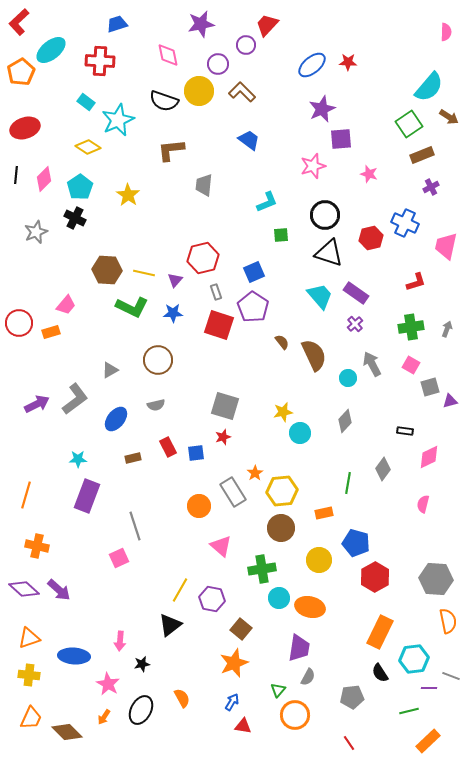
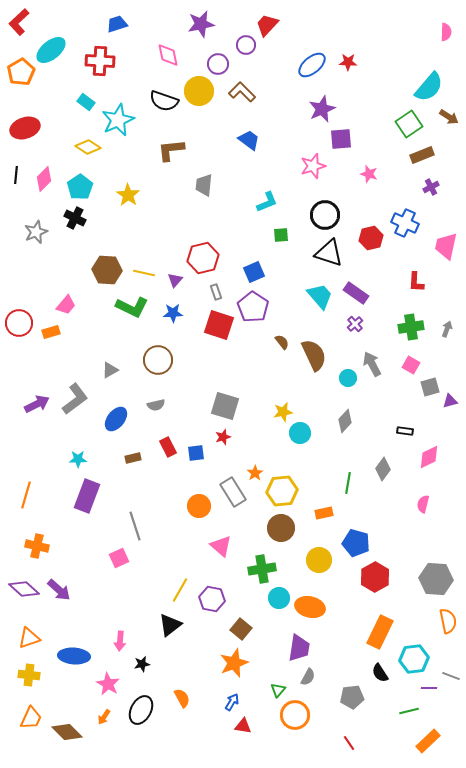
red L-shape at (416, 282): rotated 110 degrees clockwise
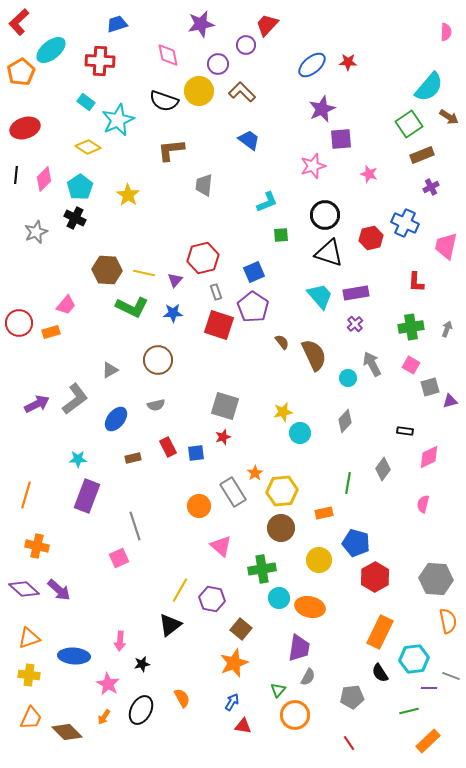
purple rectangle at (356, 293): rotated 45 degrees counterclockwise
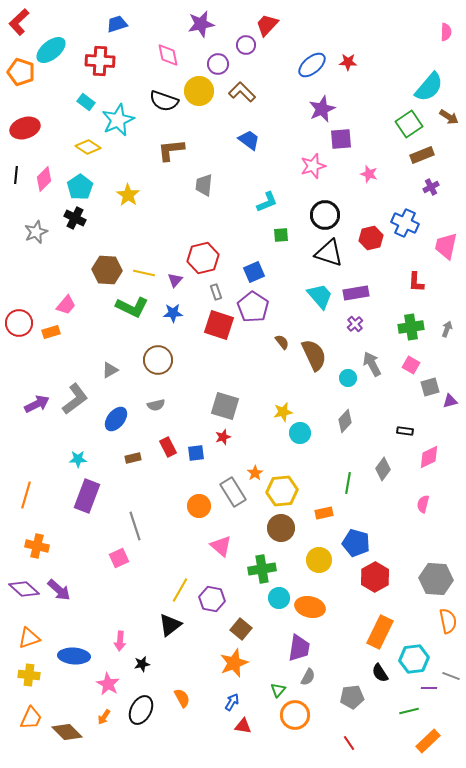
orange pentagon at (21, 72): rotated 24 degrees counterclockwise
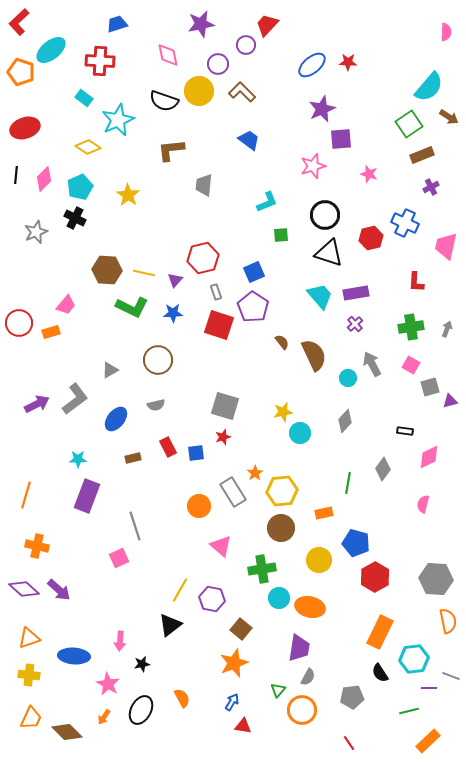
cyan rectangle at (86, 102): moved 2 px left, 4 px up
cyan pentagon at (80, 187): rotated 10 degrees clockwise
orange circle at (295, 715): moved 7 px right, 5 px up
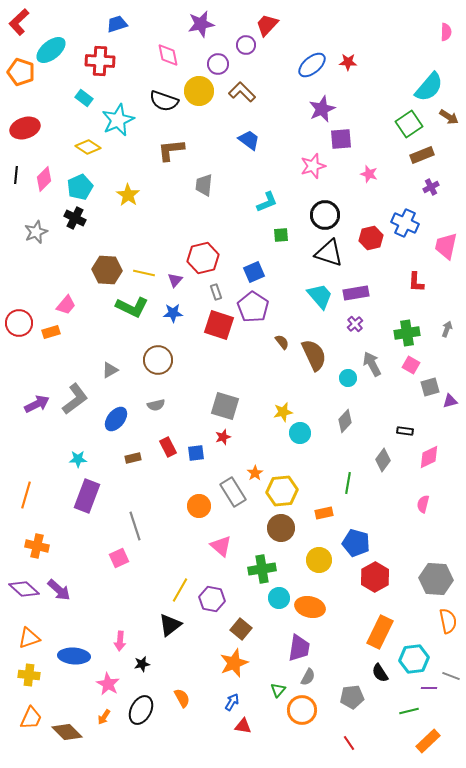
green cross at (411, 327): moved 4 px left, 6 px down
gray diamond at (383, 469): moved 9 px up
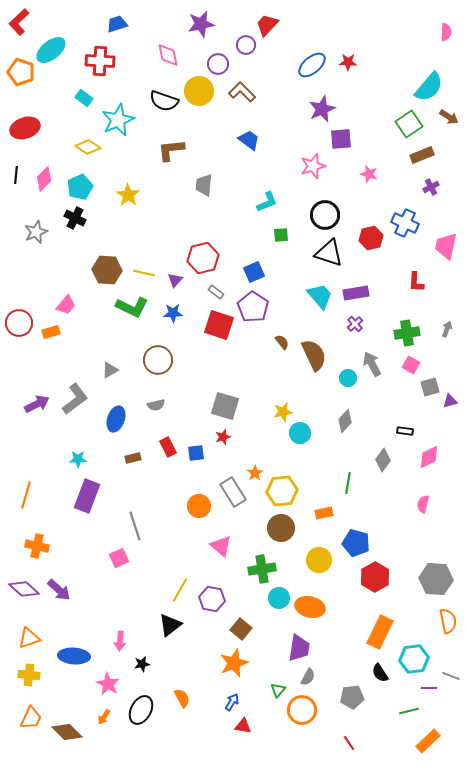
gray rectangle at (216, 292): rotated 35 degrees counterclockwise
blue ellipse at (116, 419): rotated 20 degrees counterclockwise
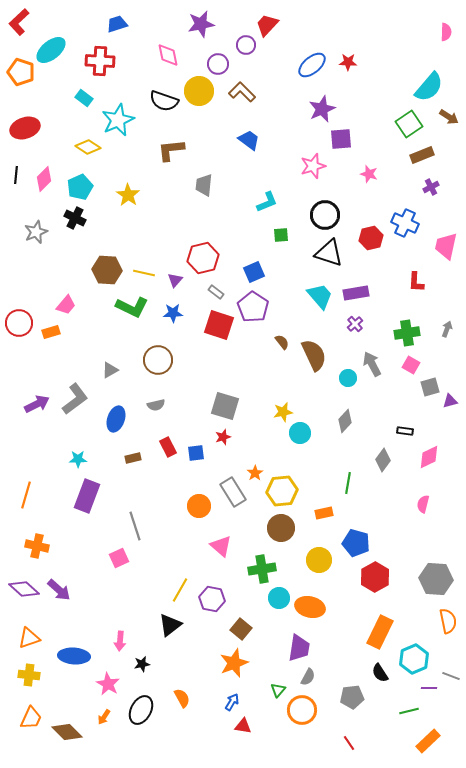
cyan hexagon at (414, 659): rotated 16 degrees counterclockwise
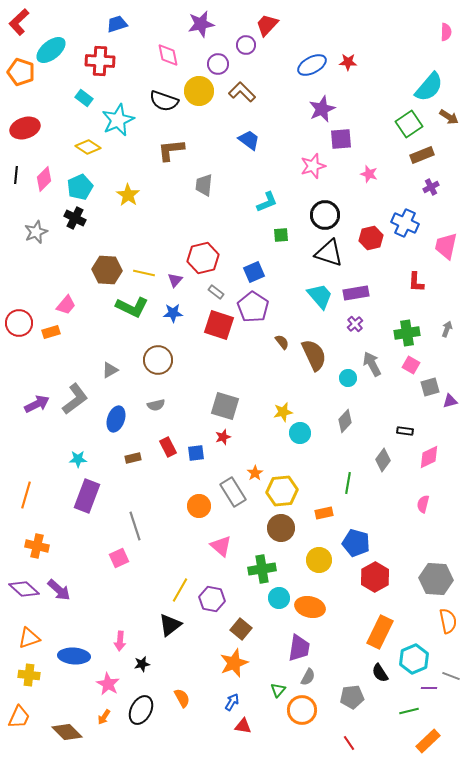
blue ellipse at (312, 65): rotated 12 degrees clockwise
orange trapezoid at (31, 718): moved 12 px left, 1 px up
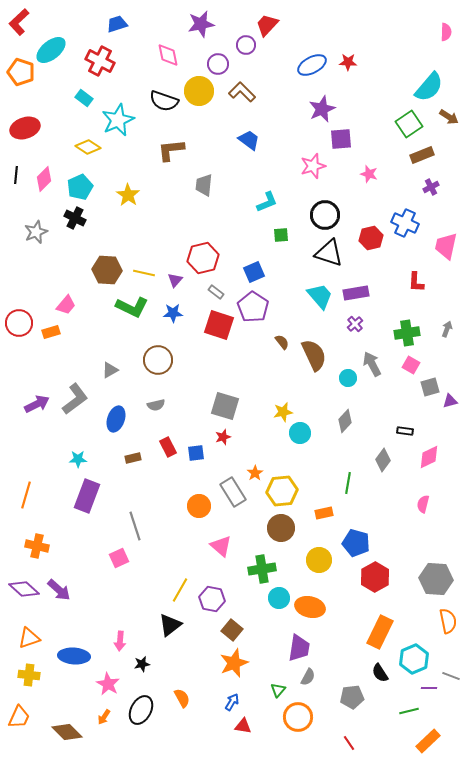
red cross at (100, 61): rotated 24 degrees clockwise
brown square at (241, 629): moved 9 px left, 1 px down
orange circle at (302, 710): moved 4 px left, 7 px down
